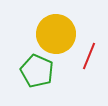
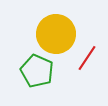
red line: moved 2 px left, 2 px down; rotated 12 degrees clockwise
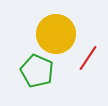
red line: moved 1 px right
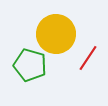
green pentagon: moved 7 px left, 6 px up; rotated 8 degrees counterclockwise
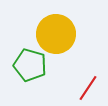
red line: moved 30 px down
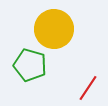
yellow circle: moved 2 px left, 5 px up
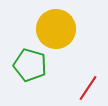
yellow circle: moved 2 px right
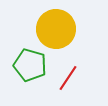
red line: moved 20 px left, 10 px up
